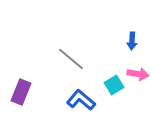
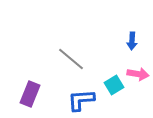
purple rectangle: moved 9 px right, 2 px down
blue L-shape: rotated 44 degrees counterclockwise
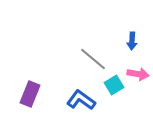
gray line: moved 22 px right
blue L-shape: rotated 40 degrees clockwise
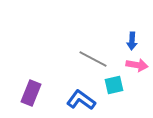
gray line: rotated 12 degrees counterclockwise
pink arrow: moved 1 px left, 9 px up
cyan square: rotated 18 degrees clockwise
purple rectangle: moved 1 px right, 1 px up
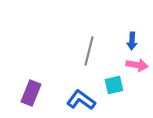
gray line: moved 4 px left, 8 px up; rotated 76 degrees clockwise
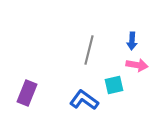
gray line: moved 1 px up
purple rectangle: moved 4 px left
blue L-shape: moved 3 px right
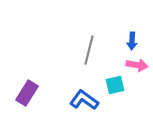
cyan square: moved 1 px right
purple rectangle: rotated 10 degrees clockwise
